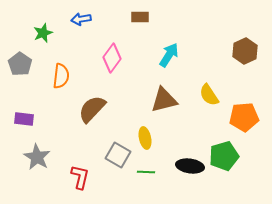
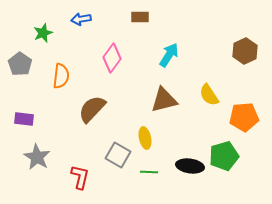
green line: moved 3 px right
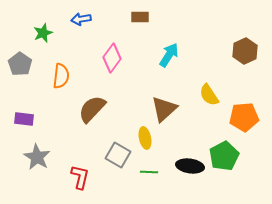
brown triangle: moved 9 px down; rotated 28 degrees counterclockwise
green pentagon: rotated 12 degrees counterclockwise
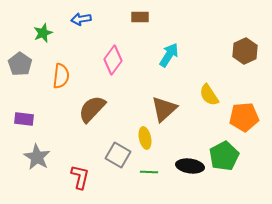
pink diamond: moved 1 px right, 2 px down
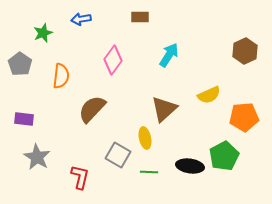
yellow semicircle: rotated 80 degrees counterclockwise
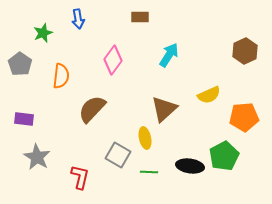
blue arrow: moved 3 px left; rotated 90 degrees counterclockwise
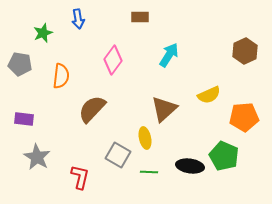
gray pentagon: rotated 25 degrees counterclockwise
green pentagon: rotated 20 degrees counterclockwise
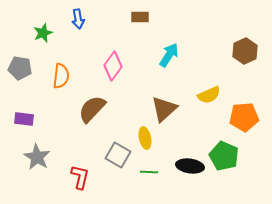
pink diamond: moved 6 px down
gray pentagon: moved 4 px down
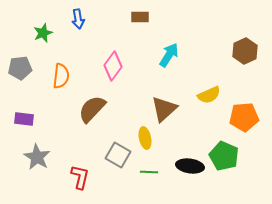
gray pentagon: rotated 15 degrees counterclockwise
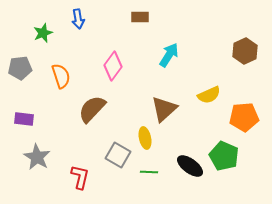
orange semicircle: rotated 25 degrees counterclockwise
black ellipse: rotated 28 degrees clockwise
